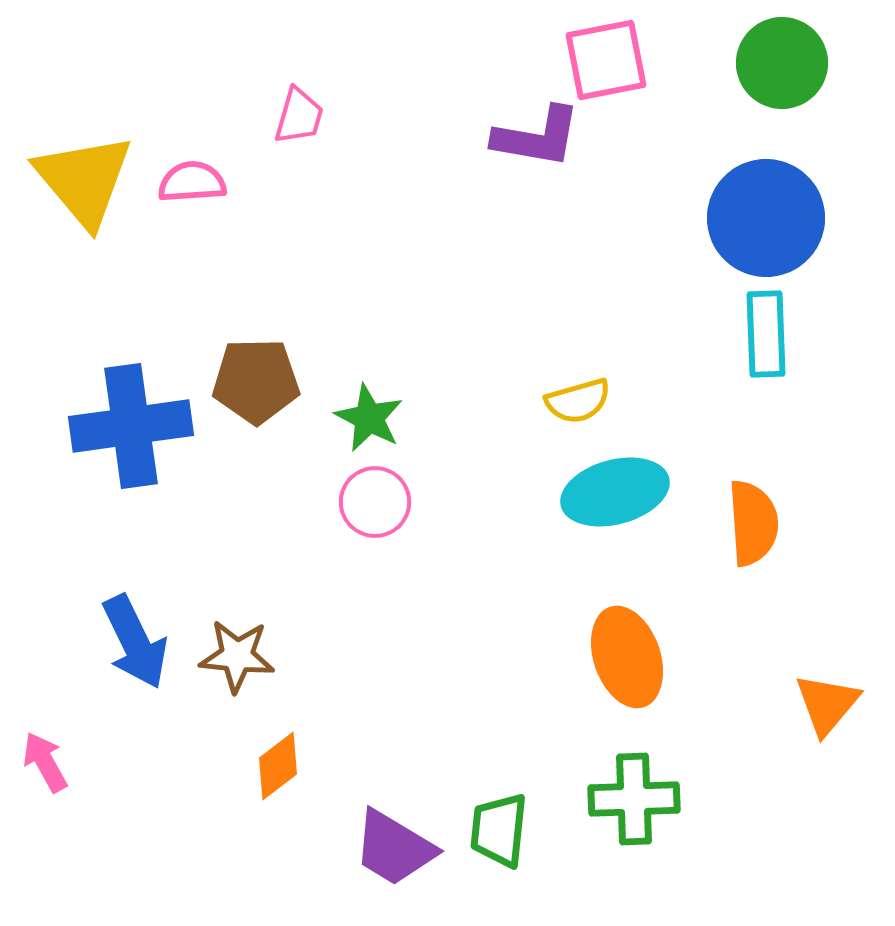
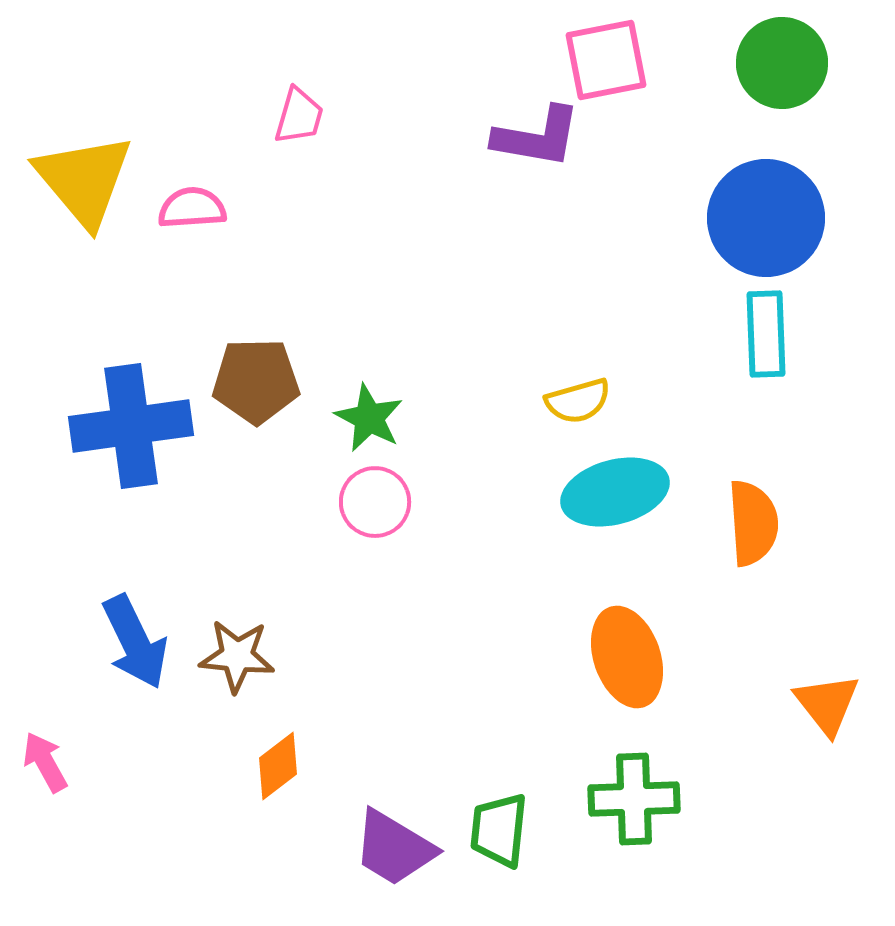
pink semicircle: moved 26 px down
orange triangle: rotated 18 degrees counterclockwise
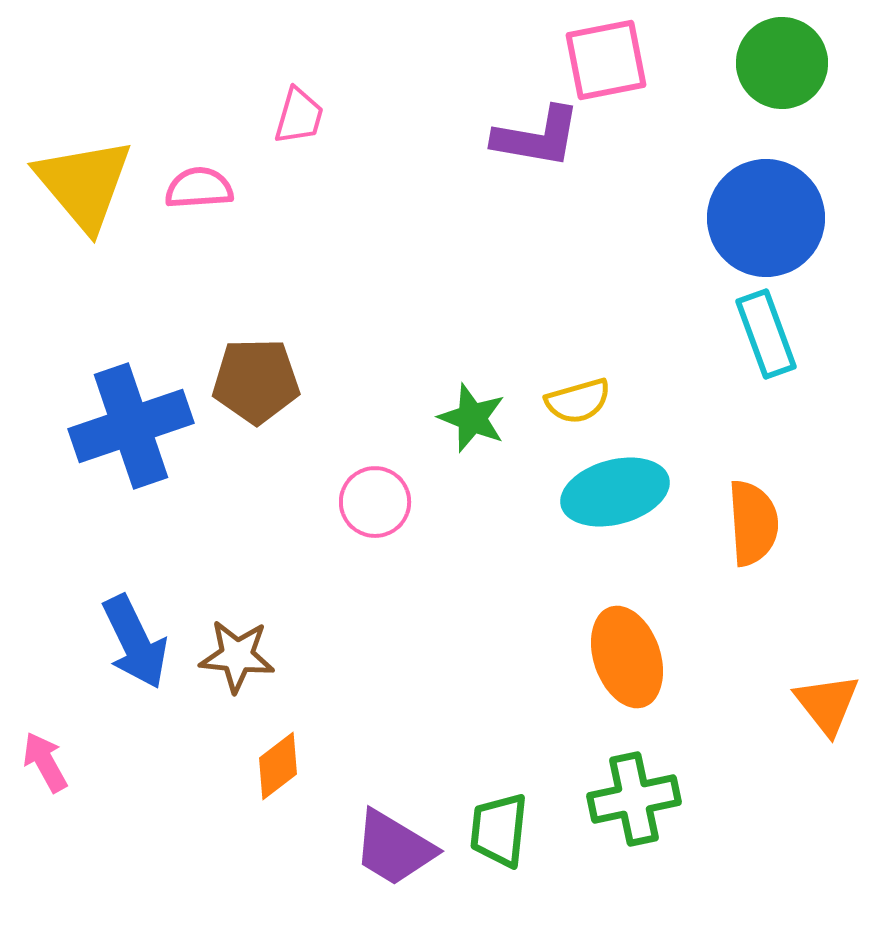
yellow triangle: moved 4 px down
pink semicircle: moved 7 px right, 20 px up
cyan rectangle: rotated 18 degrees counterclockwise
green star: moved 103 px right; rotated 6 degrees counterclockwise
blue cross: rotated 11 degrees counterclockwise
green cross: rotated 10 degrees counterclockwise
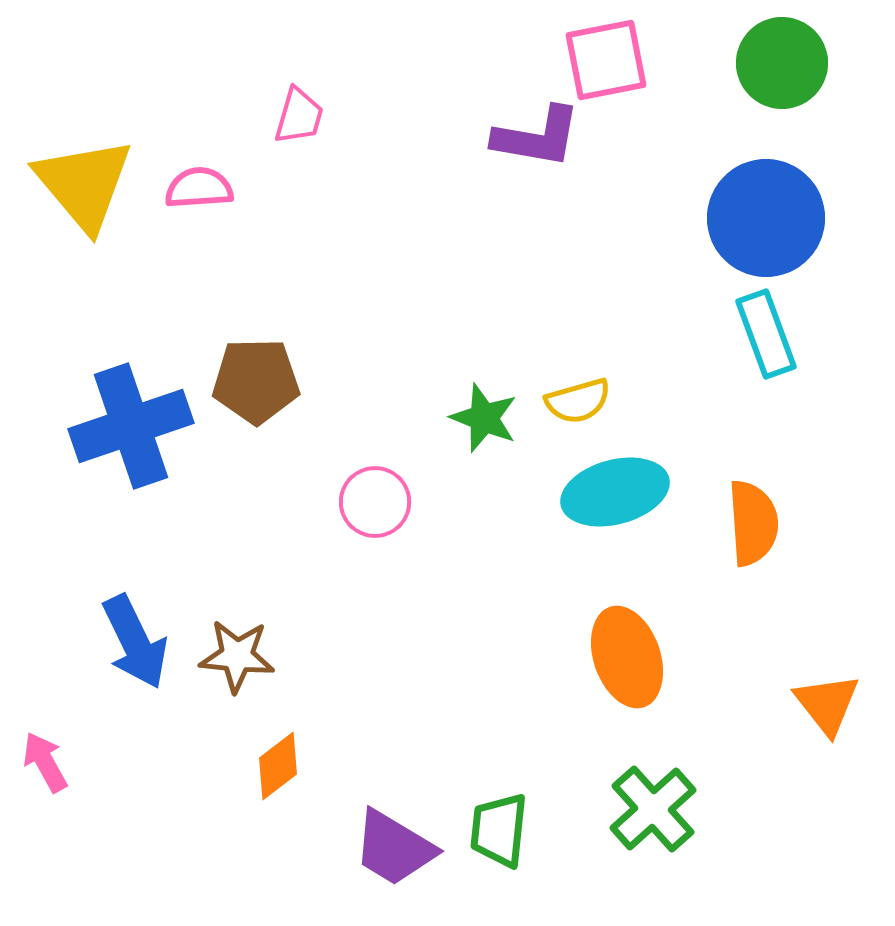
green star: moved 12 px right
green cross: moved 19 px right, 10 px down; rotated 30 degrees counterclockwise
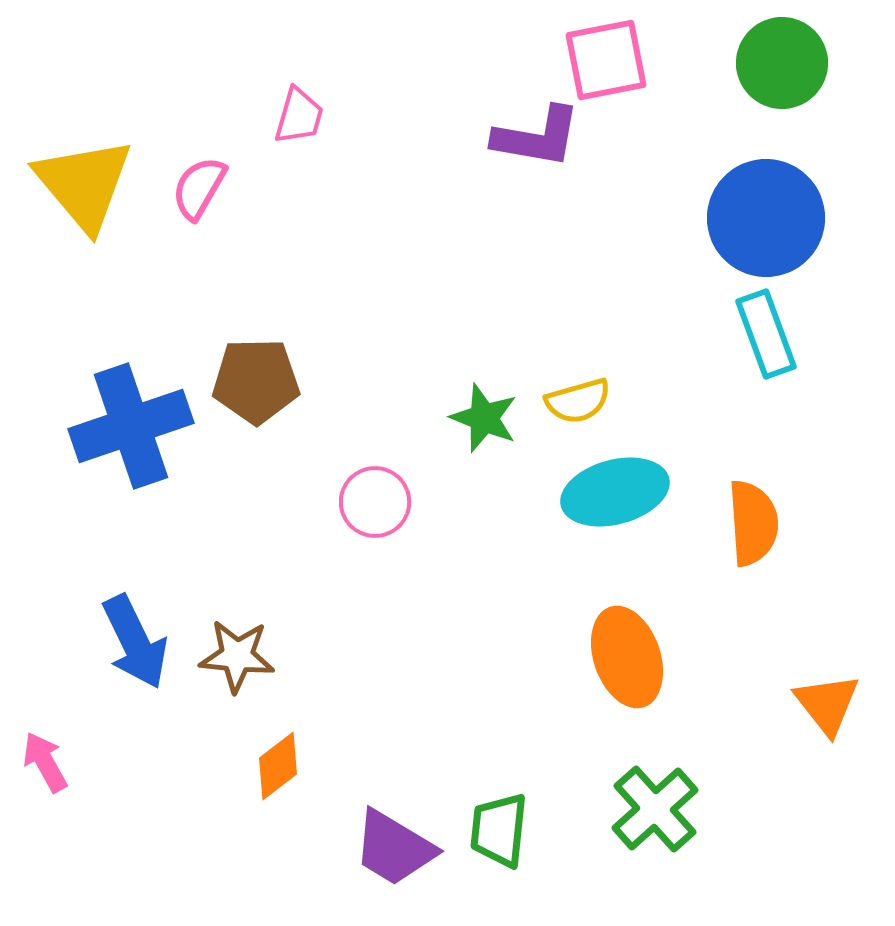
pink semicircle: rotated 56 degrees counterclockwise
green cross: moved 2 px right
